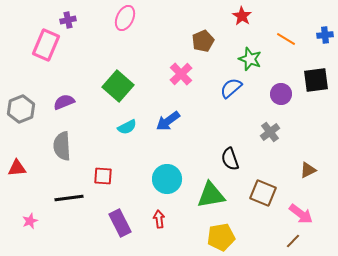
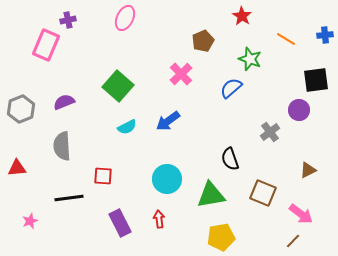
purple circle: moved 18 px right, 16 px down
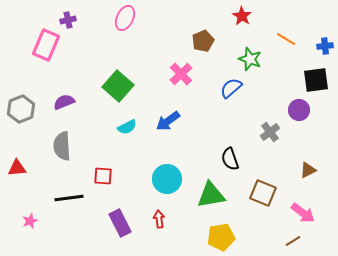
blue cross: moved 11 px down
pink arrow: moved 2 px right, 1 px up
brown line: rotated 14 degrees clockwise
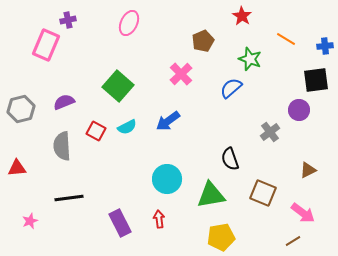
pink ellipse: moved 4 px right, 5 px down
gray hexagon: rotated 8 degrees clockwise
red square: moved 7 px left, 45 px up; rotated 24 degrees clockwise
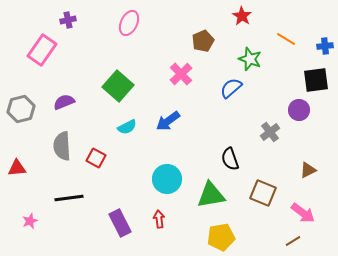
pink rectangle: moved 4 px left, 5 px down; rotated 12 degrees clockwise
red square: moved 27 px down
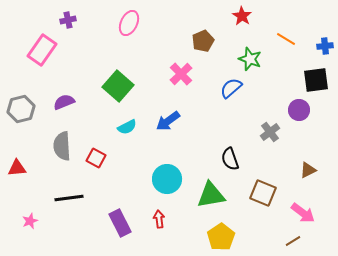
yellow pentagon: rotated 24 degrees counterclockwise
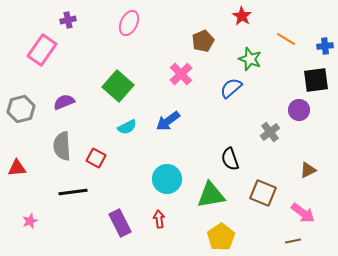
black line: moved 4 px right, 6 px up
brown line: rotated 21 degrees clockwise
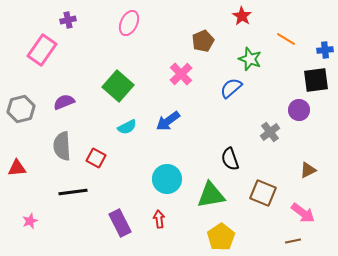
blue cross: moved 4 px down
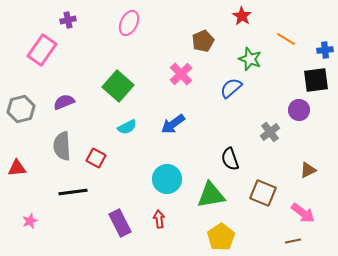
blue arrow: moved 5 px right, 3 px down
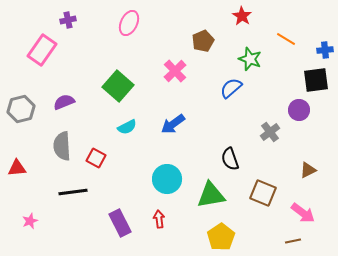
pink cross: moved 6 px left, 3 px up
